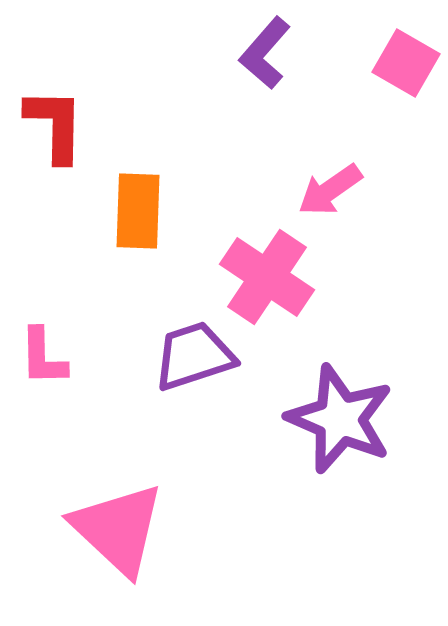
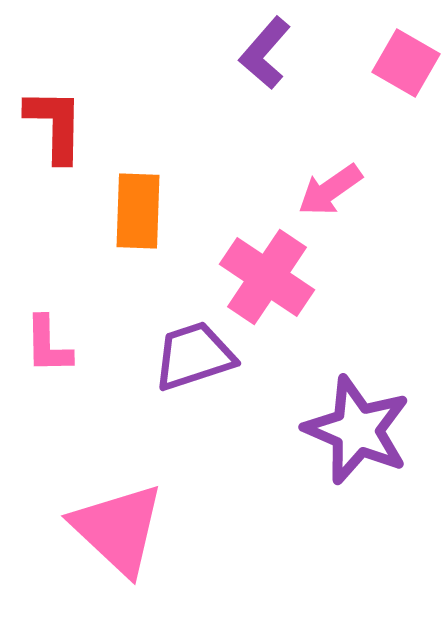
pink L-shape: moved 5 px right, 12 px up
purple star: moved 17 px right, 11 px down
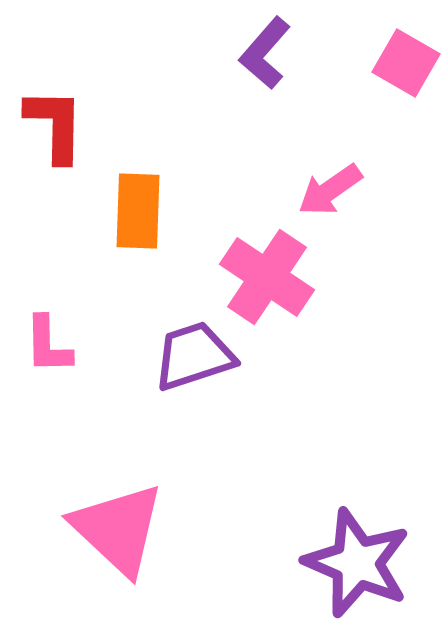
purple star: moved 133 px down
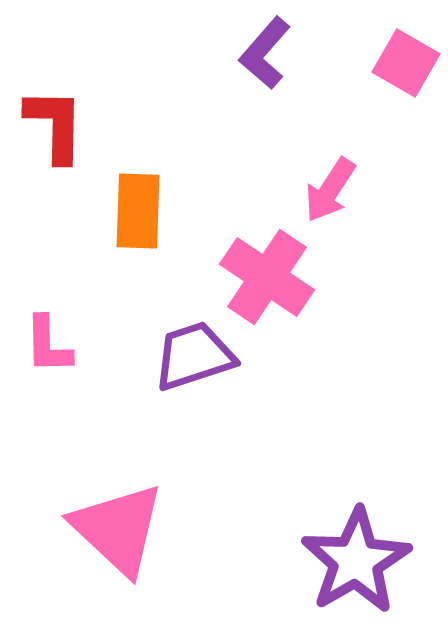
pink arrow: rotated 22 degrees counterclockwise
purple star: moved 1 px left, 2 px up; rotated 19 degrees clockwise
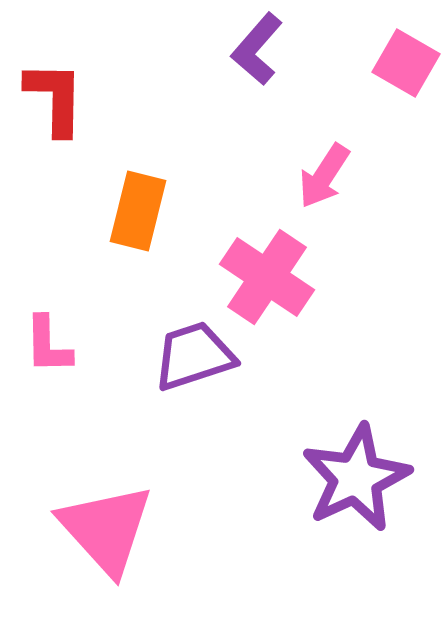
purple L-shape: moved 8 px left, 4 px up
red L-shape: moved 27 px up
pink arrow: moved 6 px left, 14 px up
orange rectangle: rotated 12 degrees clockwise
pink triangle: moved 12 px left; rotated 5 degrees clockwise
purple star: moved 83 px up; rotated 5 degrees clockwise
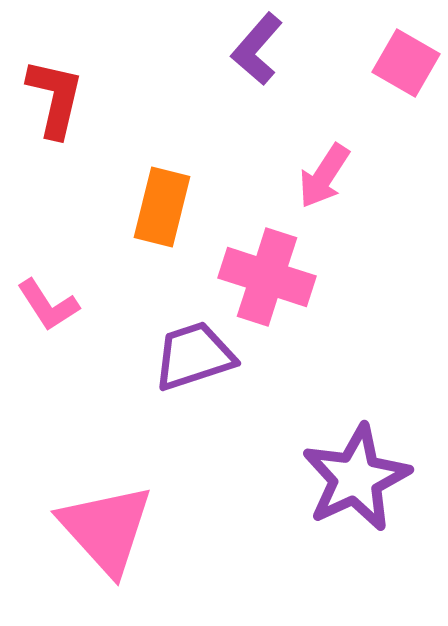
red L-shape: rotated 12 degrees clockwise
orange rectangle: moved 24 px right, 4 px up
pink cross: rotated 16 degrees counterclockwise
pink L-shape: moved 40 px up; rotated 32 degrees counterclockwise
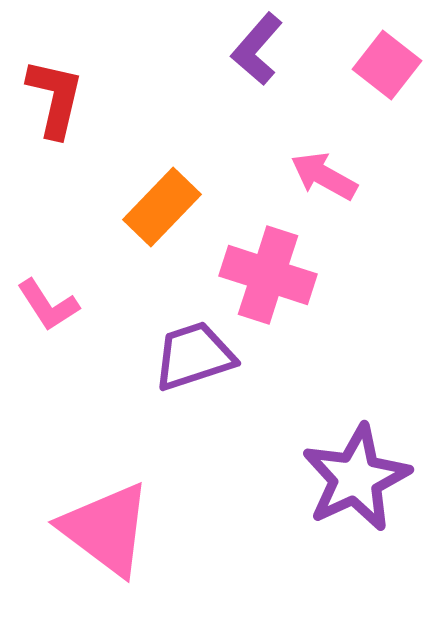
pink square: moved 19 px left, 2 px down; rotated 8 degrees clockwise
pink arrow: rotated 86 degrees clockwise
orange rectangle: rotated 30 degrees clockwise
pink cross: moved 1 px right, 2 px up
pink triangle: rotated 11 degrees counterclockwise
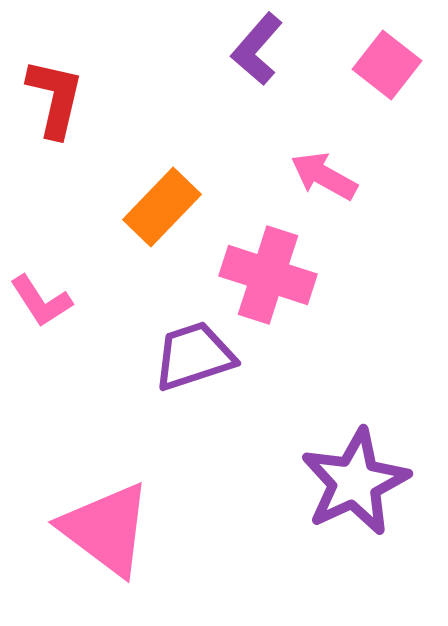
pink L-shape: moved 7 px left, 4 px up
purple star: moved 1 px left, 4 px down
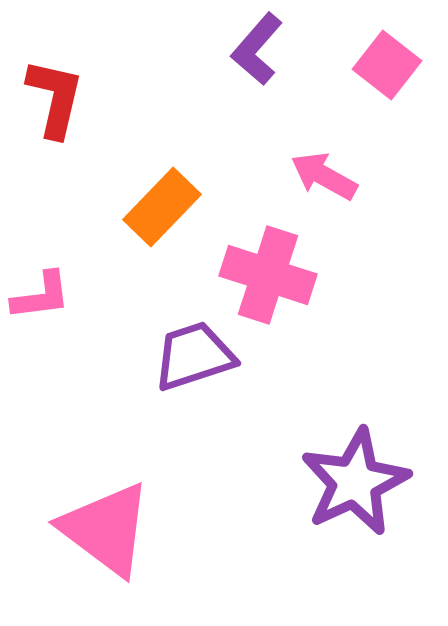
pink L-shape: moved 5 px up; rotated 64 degrees counterclockwise
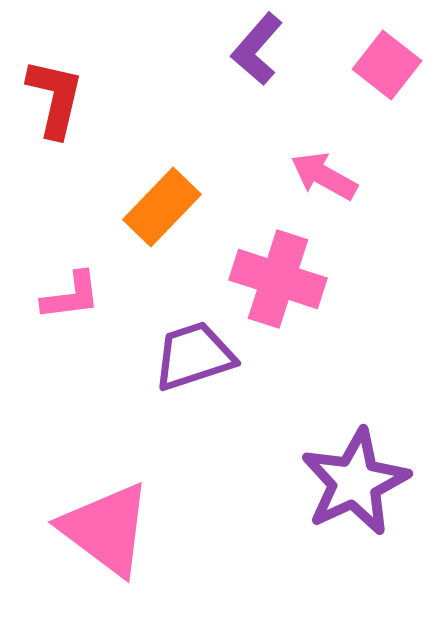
pink cross: moved 10 px right, 4 px down
pink L-shape: moved 30 px right
